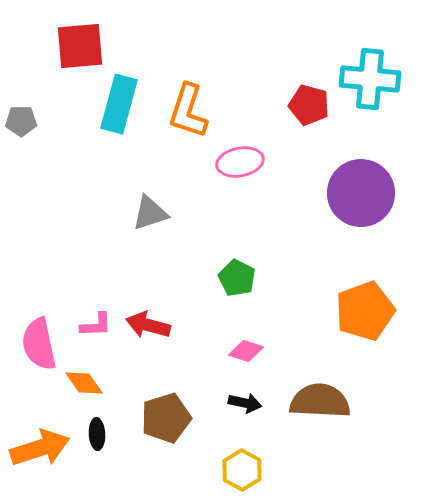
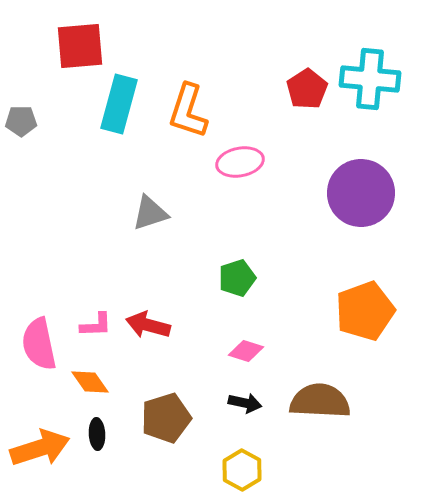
red pentagon: moved 2 px left, 16 px up; rotated 24 degrees clockwise
green pentagon: rotated 27 degrees clockwise
orange diamond: moved 6 px right, 1 px up
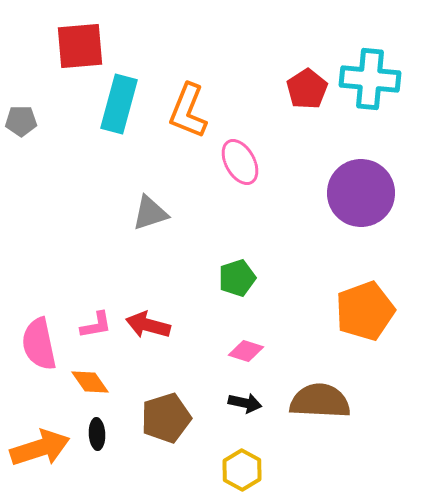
orange L-shape: rotated 4 degrees clockwise
pink ellipse: rotated 72 degrees clockwise
pink L-shape: rotated 8 degrees counterclockwise
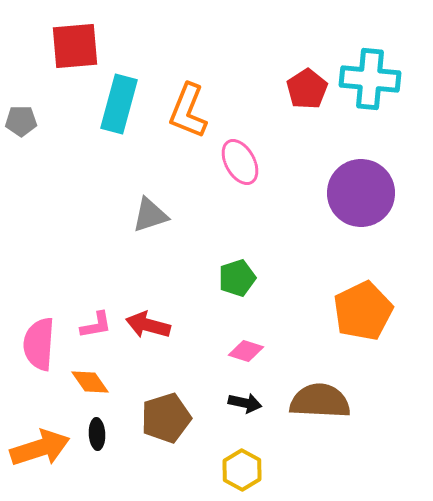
red square: moved 5 px left
gray triangle: moved 2 px down
orange pentagon: moved 2 px left; rotated 6 degrees counterclockwise
pink semicircle: rotated 16 degrees clockwise
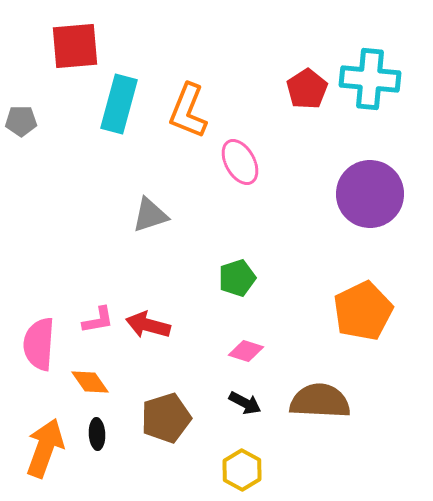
purple circle: moved 9 px right, 1 px down
pink L-shape: moved 2 px right, 5 px up
black arrow: rotated 16 degrees clockwise
orange arrow: moved 5 px right; rotated 52 degrees counterclockwise
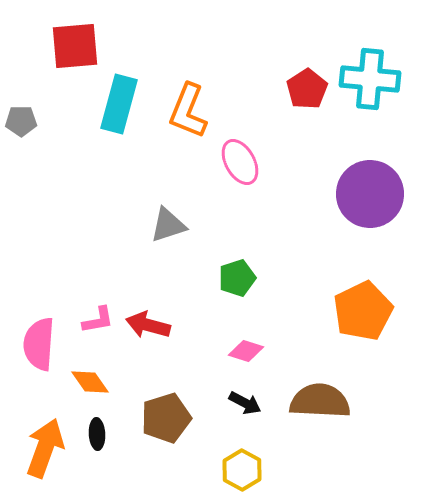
gray triangle: moved 18 px right, 10 px down
